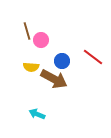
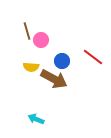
cyan arrow: moved 1 px left, 5 px down
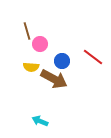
pink circle: moved 1 px left, 4 px down
cyan arrow: moved 4 px right, 2 px down
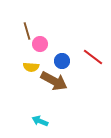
brown arrow: moved 2 px down
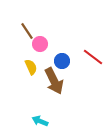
brown line: rotated 18 degrees counterclockwise
yellow semicircle: rotated 119 degrees counterclockwise
brown arrow: rotated 36 degrees clockwise
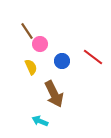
brown arrow: moved 13 px down
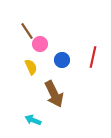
red line: rotated 65 degrees clockwise
blue circle: moved 1 px up
cyan arrow: moved 7 px left, 1 px up
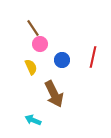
brown line: moved 6 px right, 3 px up
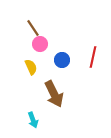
cyan arrow: rotated 133 degrees counterclockwise
